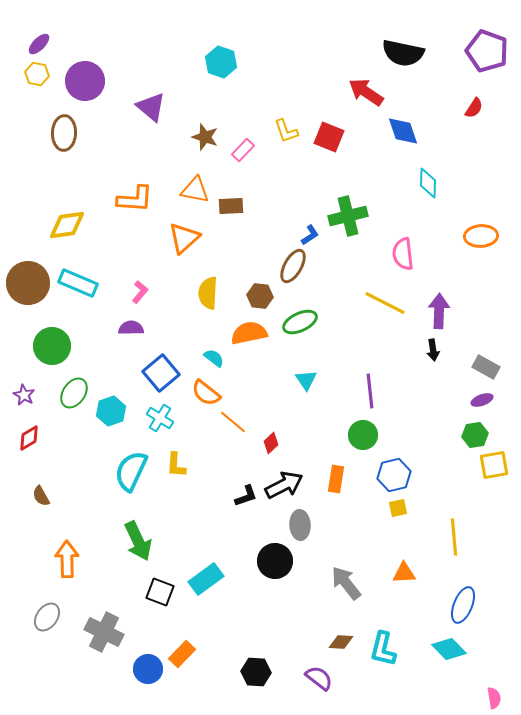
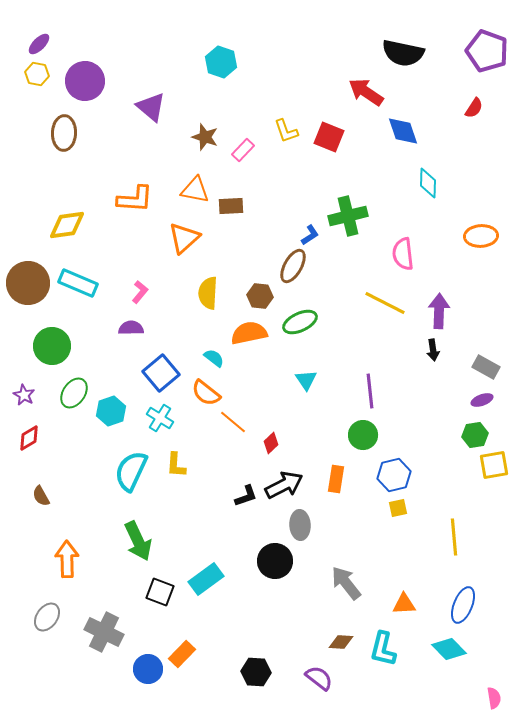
orange triangle at (404, 573): moved 31 px down
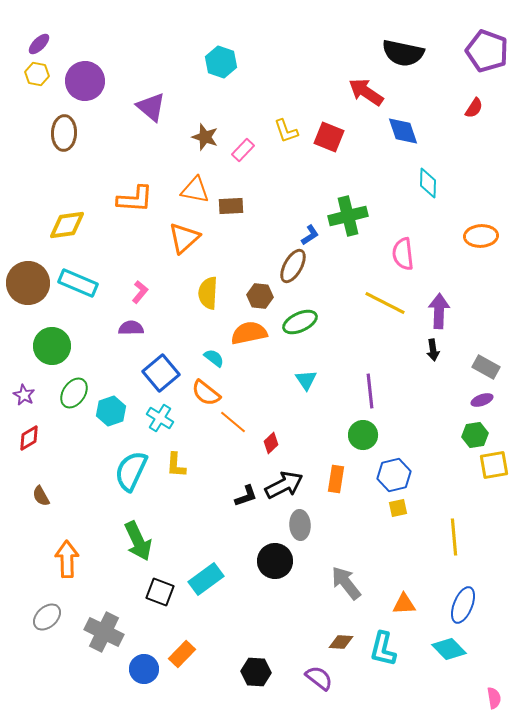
gray ellipse at (47, 617): rotated 12 degrees clockwise
blue circle at (148, 669): moved 4 px left
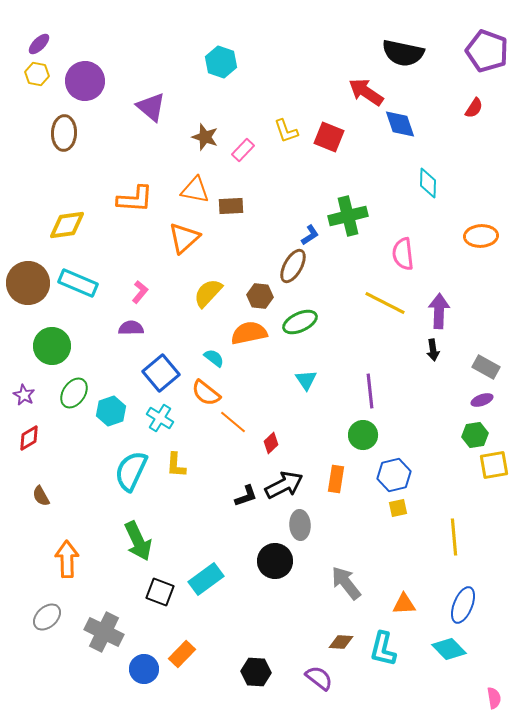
blue diamond at (403, 131): moved 3 px left, 7 px up
yellow semicircle at (208, 293): rotated 40 degrees clockwise
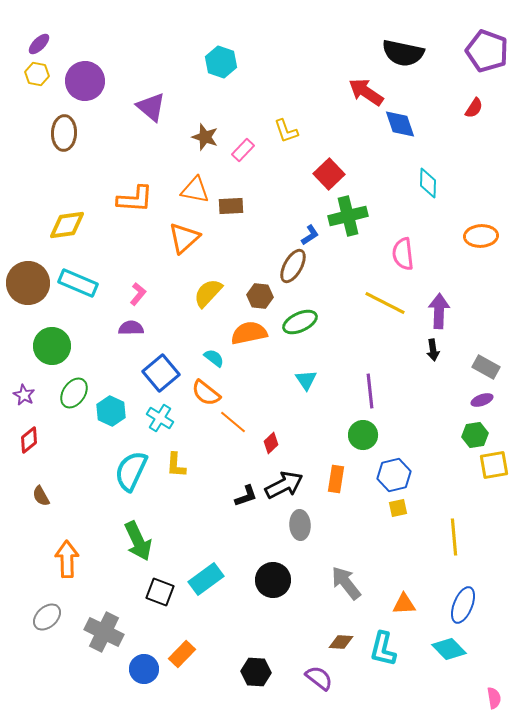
red square at (329, 137): moved 37 px down; rotated 24 degrees clockwise
pink L-shape at (140, 292): moved 2 px left, 2 px down
cyan hexagon at (111, 411): rotated 16 degrees counterclockwise
red diamond at (29, 438): moved 2 px down; rotated 8 degrees counterclockwise
black circle at (275, 561): moved 2 px left, 19 px down
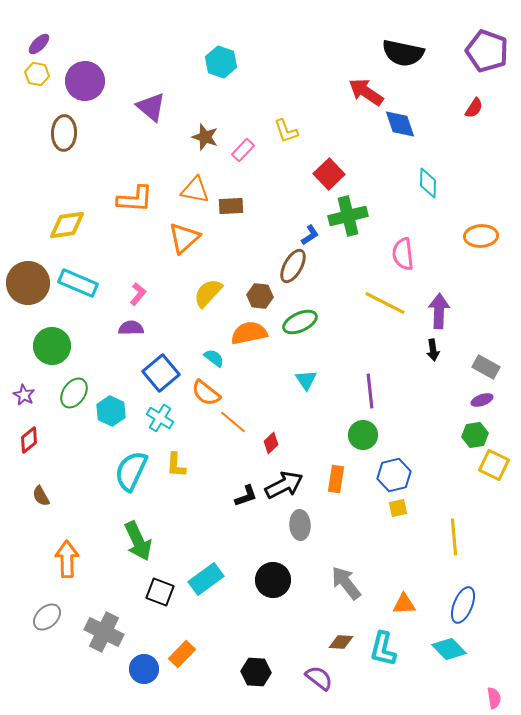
yellow square at (494, 465): rotated 36 degrees clockwise
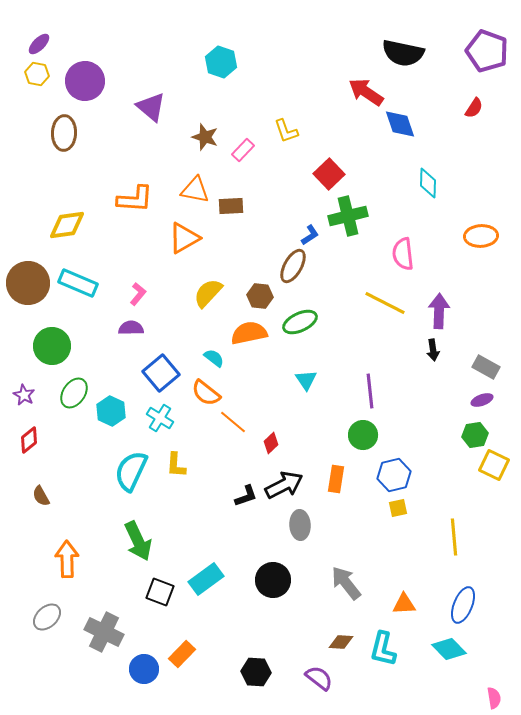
orange triangle at (184, 238): rotated 12 degrees clockwise
